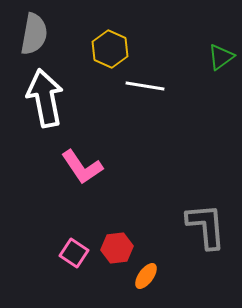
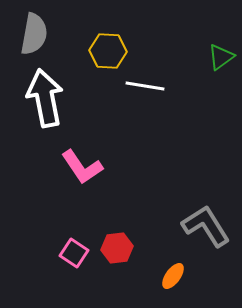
yellow hexagon: moved 2 px left, 2 px down; rotated 21 degrees counterclockwise
gray L-shape: rotated 27 degrees counterclockwise
orange ellipse: moved 27 px right
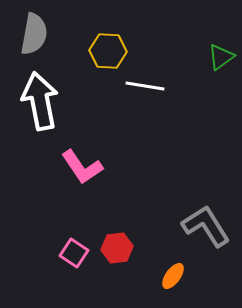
white arrow: moved 5 px left, 3 px down
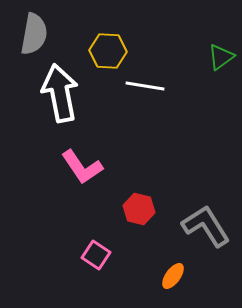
white arrow: moved 20 px right, 8 px up
red hexagon: moved 22 px right, 39 px up; rotated 20 degrees clockwise
pink square: moved 22 px right, 2 px down
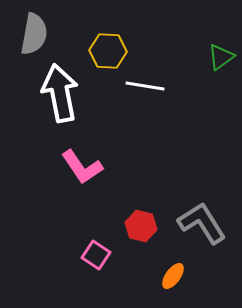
red hexagon: moved 2 px right, 17 px down
gray L-shape: moved 4 px left, 3 px up
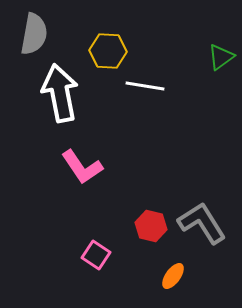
red hexagon: moved 10 px right
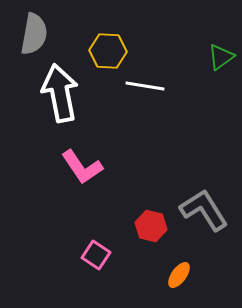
gray L-shape: moved 2 px right, 13 px up
orange ellipse: moved 6 px right, 1 px up
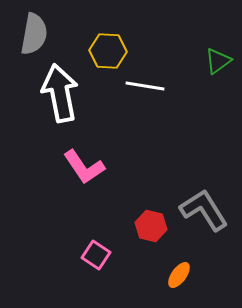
green triangle: moved 3 px left, 4 px down
pink L-shape: moved 2 px right
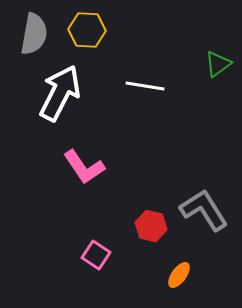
yellow hexagon: moved 21 px left, 21 px up
green triangle: moved 3 px down
white arrow: rotated 38 degrees clockwise
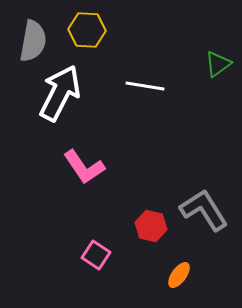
gray semicircle: moved 1 px left, 7 px down
